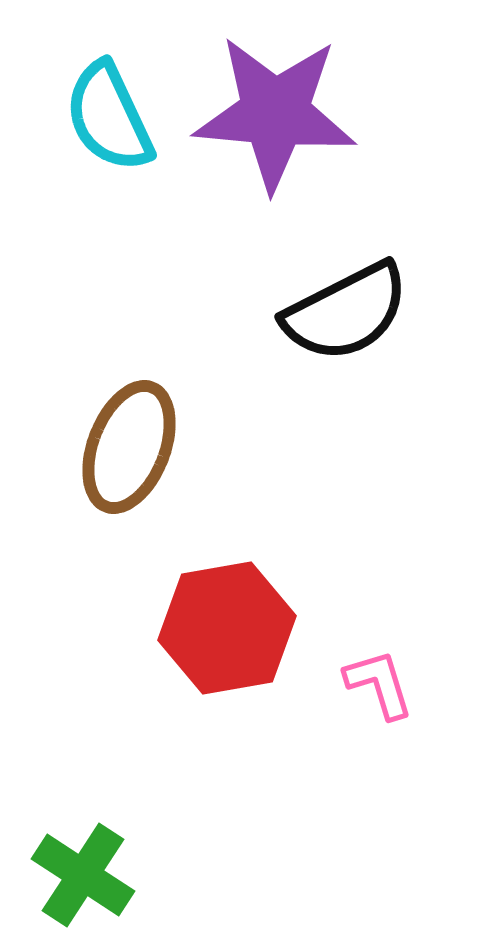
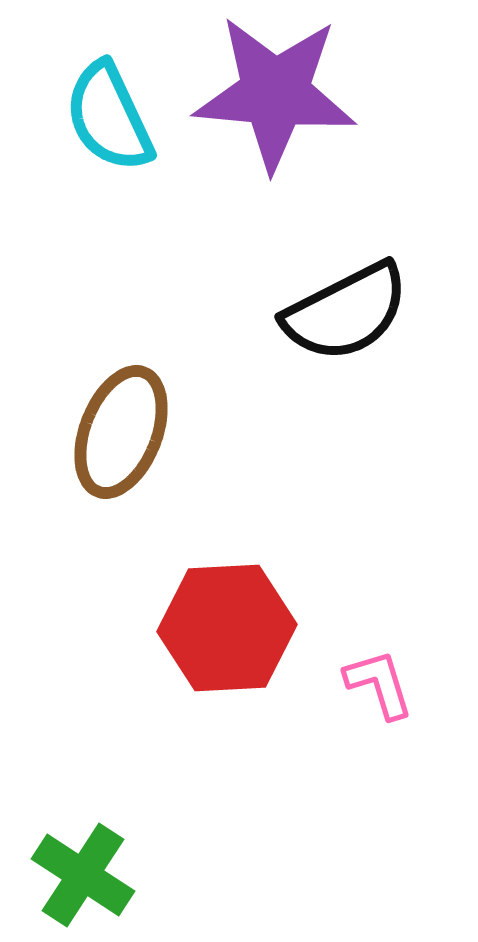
purple star: moved 20 px up
brown ellipse: moved 8 px left, 15 px up
red hexagon: rotated 7 degrees clockwise
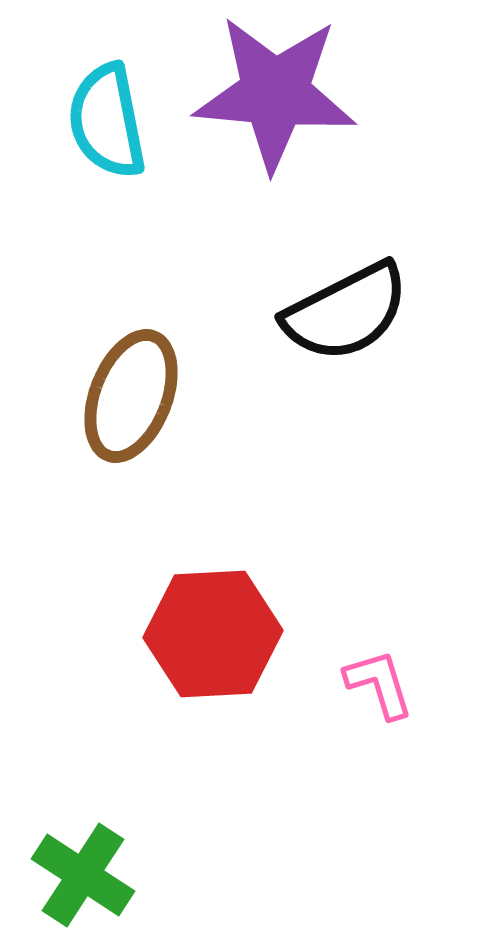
cyan semicircle: moved 2 px left, 4 px down; rotated 14 degrees clockwise
brown ellipse: moved 10 px right, 36 px up
red hexagon: moved 14 px left, 6 px down
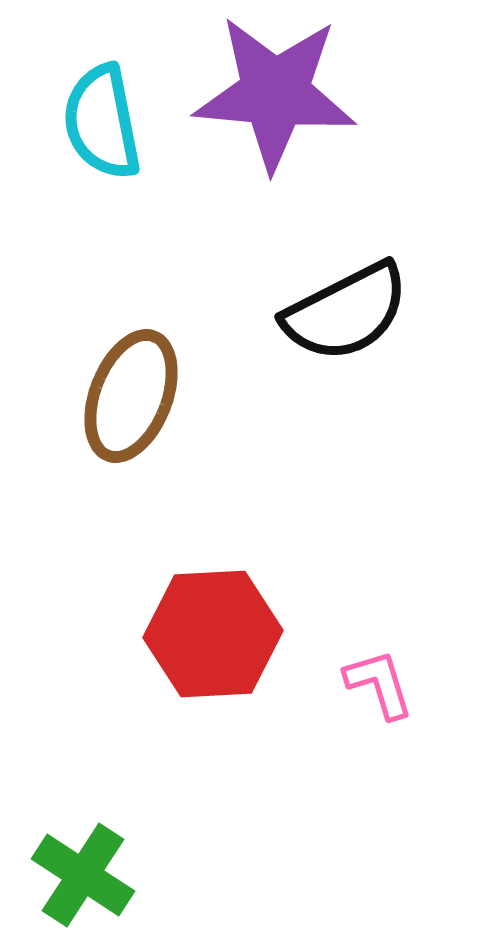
cyan semicircle: moved 5 px left, 1 px down
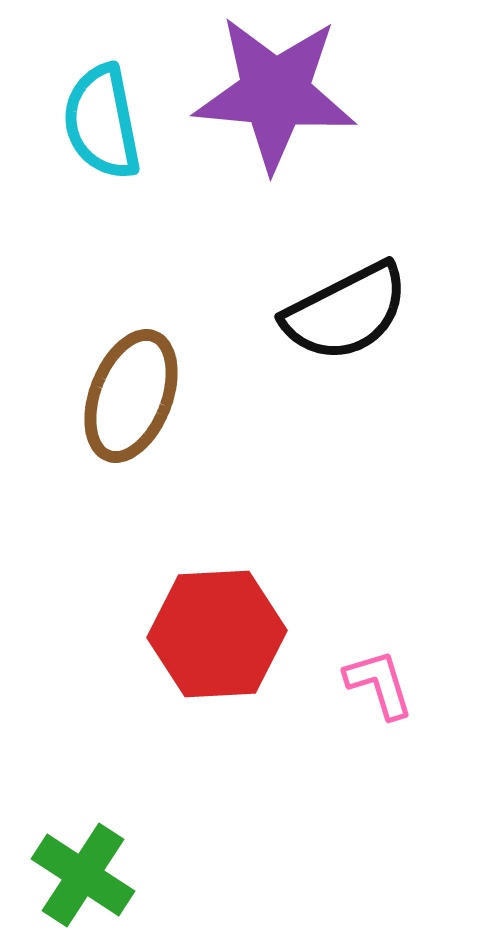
red hexagon: moved 4 px right
